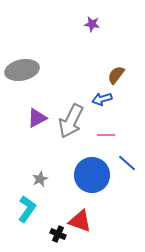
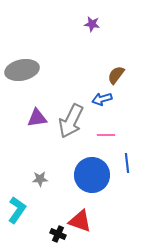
purple triangle: rotated 20 degrees clockwise
blue line: rotated 42 degrees clockwise
gray star: rotated 21 degrees clockwise
cyan L-shape: moved 10 px left, 1 px down
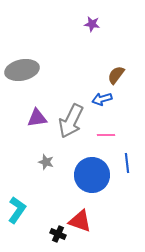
gray star: moved 6 px right, 17 px up; rotated 21 degrees clockwise
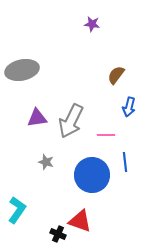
blue arrow: moved 27 px right, 8 px down; rotated 60 degrees counterclockwise
blue line: moved 2 px left, 1 px up
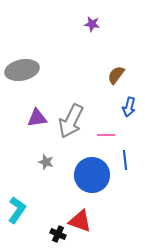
blue line: moved 2 px up
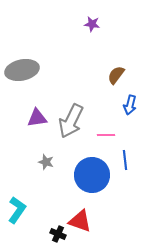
blue arrow: moved 1 px right, 2 px up
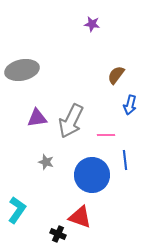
red triangle: moved 4 px up
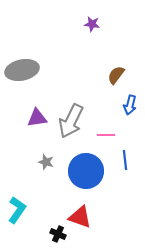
blue circle: moved 6 px left, 4 px up
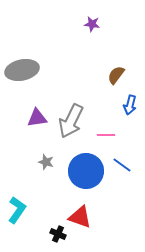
blue line: moved 3 px left, 5 px down; rotated 48 degrees counterclockwise
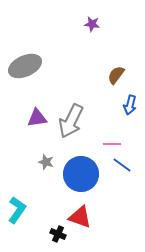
gray ellipse: moved 3 px right, 4 px up; rotated 12 degrees counterclockwise
pink line: moved 6 px right, 9 px down
blue circle: moved 5 px left, 3 px down
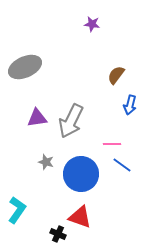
gray ellipse: moved 1 px down
